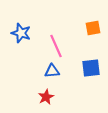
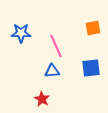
blue star: rotated 18 degrees counterclockwise
red star: moved 4 px left, 2 px down; rotated 14 degrees counterclockwise
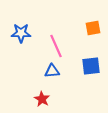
blue square: moved 2 px up
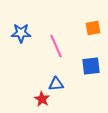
blue triangle: moved 4 px right, 13 px down
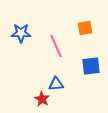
orange square: moved 8 px left
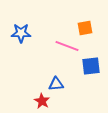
pink line: moved 11 px right; rotated 45 degrees counterclockwise
red star: moved 2 px down
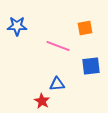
blue star: moved 4 px left, 7 px up
pink line: moved 9 px left
blue triangle: moved 1 px right
